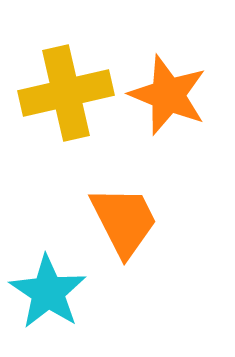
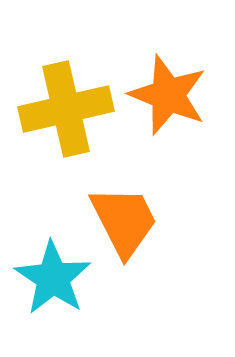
yellow cross: moved 16 px down
cyan star: moved 5 px right, 14 px up
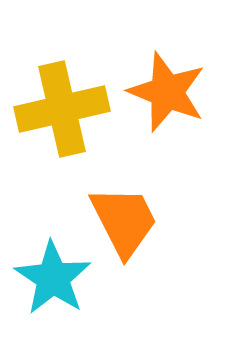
orange star: moved 1 px left, 3 px up
yellow cross: moved 4 px left
